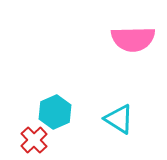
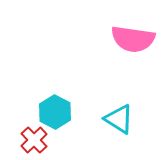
pink semicircle: rotated 9 degrees clockwise
cyan hexagon: rotated 8 degrees counterclockwise
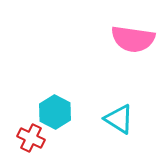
red cross: moved 3 px left, 2 px up; rotated 20 degrees counterclockwise
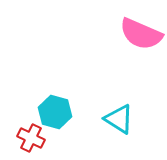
pink semicircle: moved 8 px right, 5 px up; rotated 15 degrees clockwise
cyan hexagon: rotated 12 degrees counterclockwise
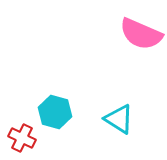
red cross: moved 9 px left
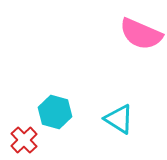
red cross: moved 2 px right, 2 px down; rotated 20 degrees clockwise
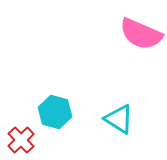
red cross: moved 3 px left
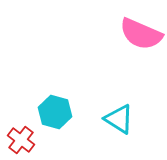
red cross: rotated 8 degrees counterclockwise
